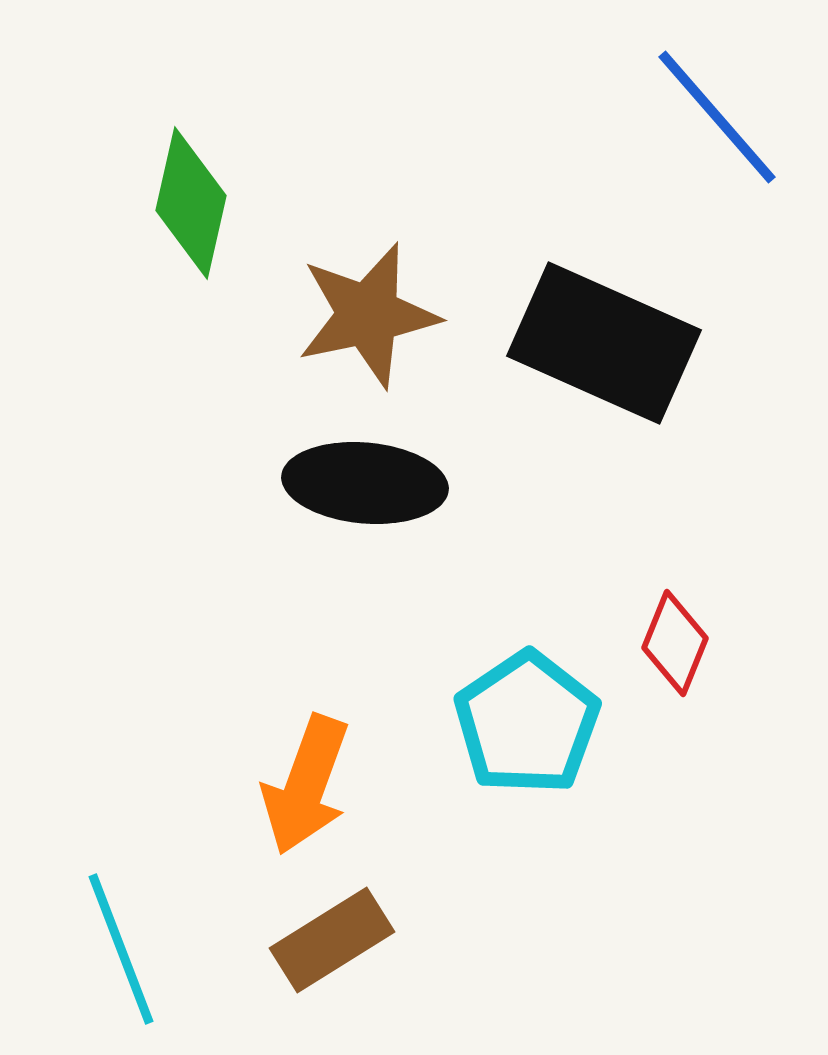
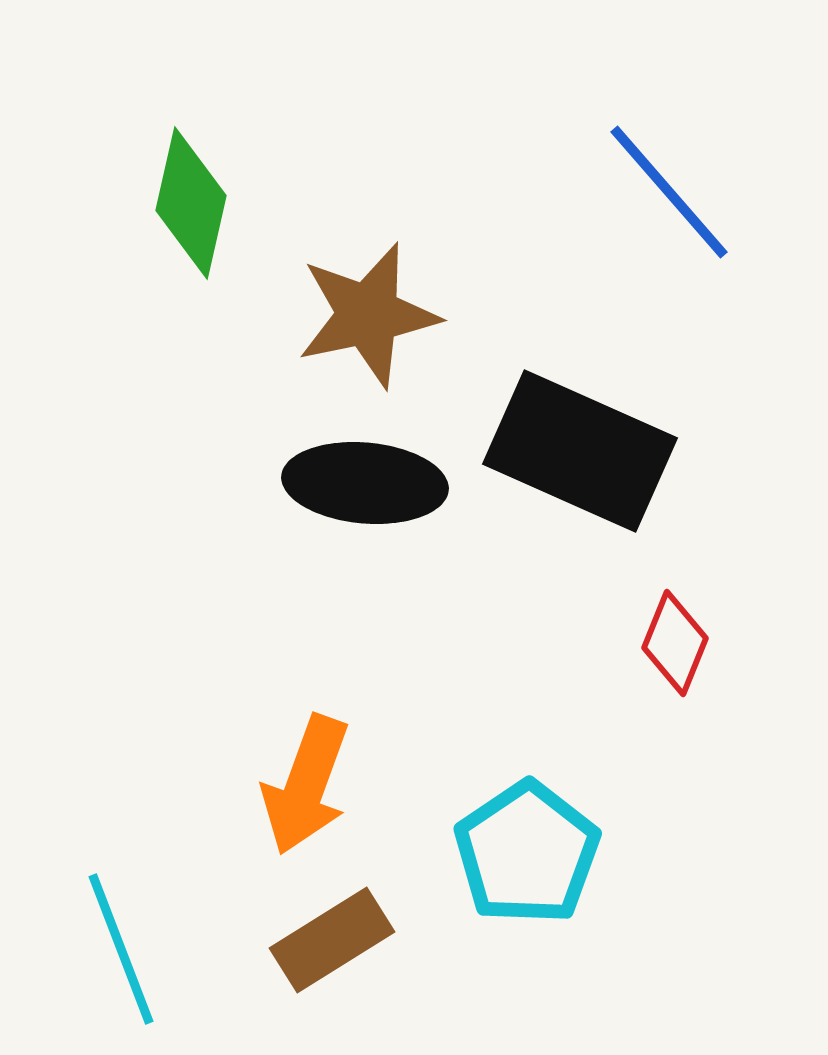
blue line: moved 48 px left, 75 px down
black rectangle: moved 24 px left, 108 px down
cyan pentagon: moved 130 px down
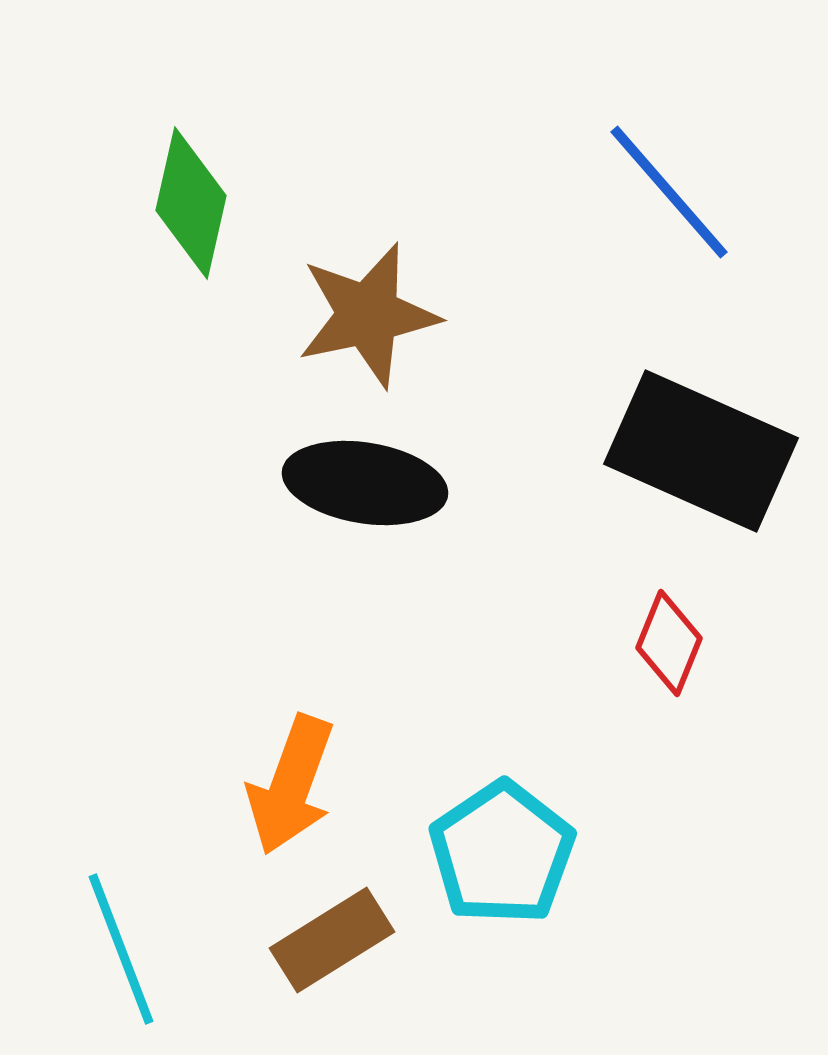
black rectangle: moved 121 px right
black ellipse: rotated 4 degrees clockwise
red diamond: moved 6 px left
orange arrow: moved 15 px left
cyan pentagon: moved 25 px left
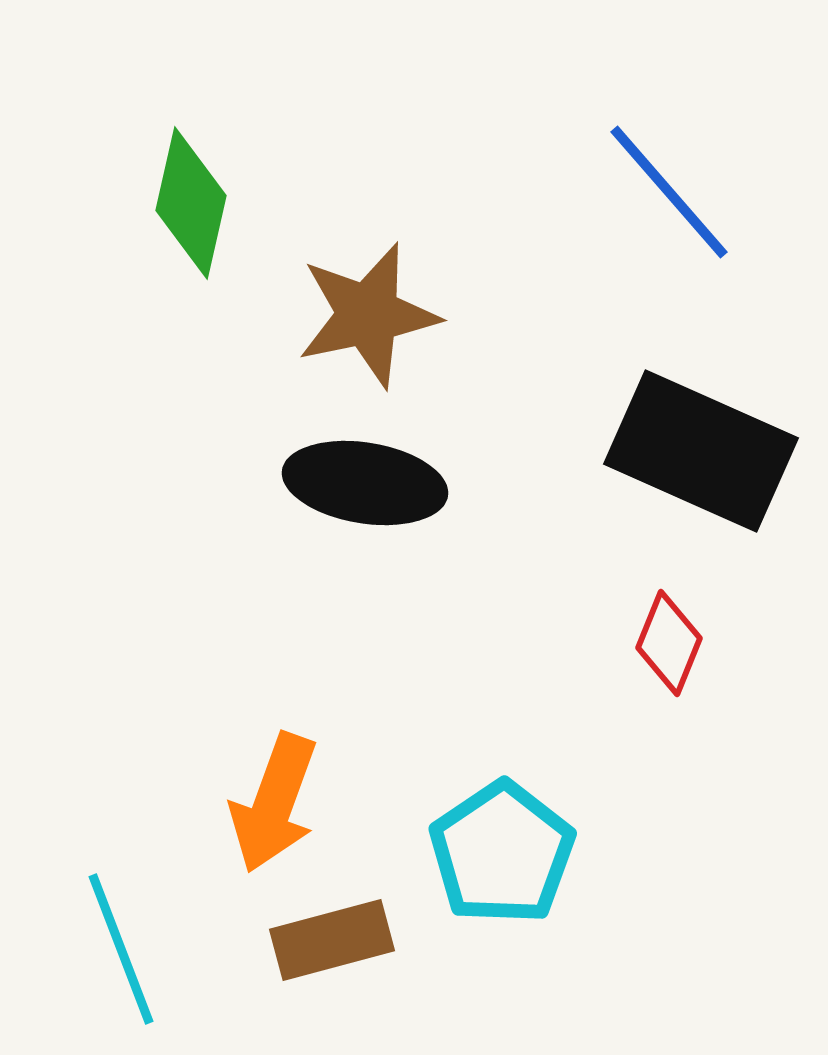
orange arrow: moved 17 px left, 18 px down
brown rectangle: rotated 17 degrees clockwise
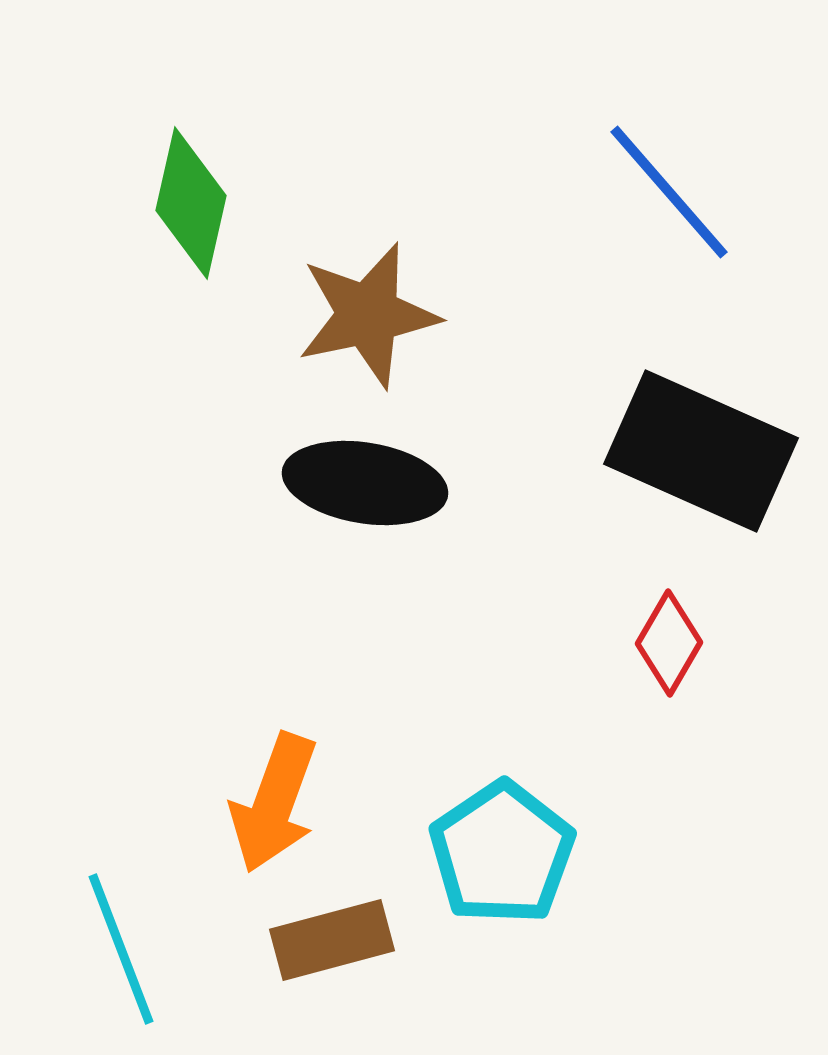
red diamond: rotated 8 degrees clockwise
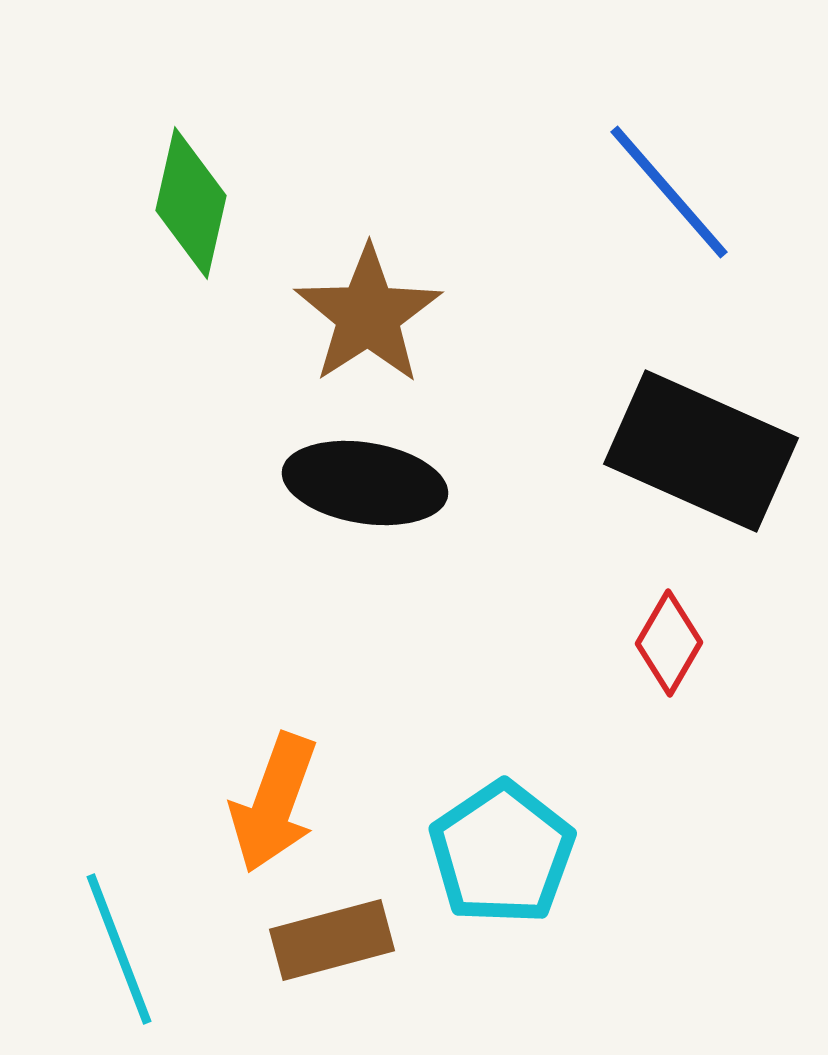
brown star: rotated 21 degrees counterclockwise
cyan line: moved 2 px left
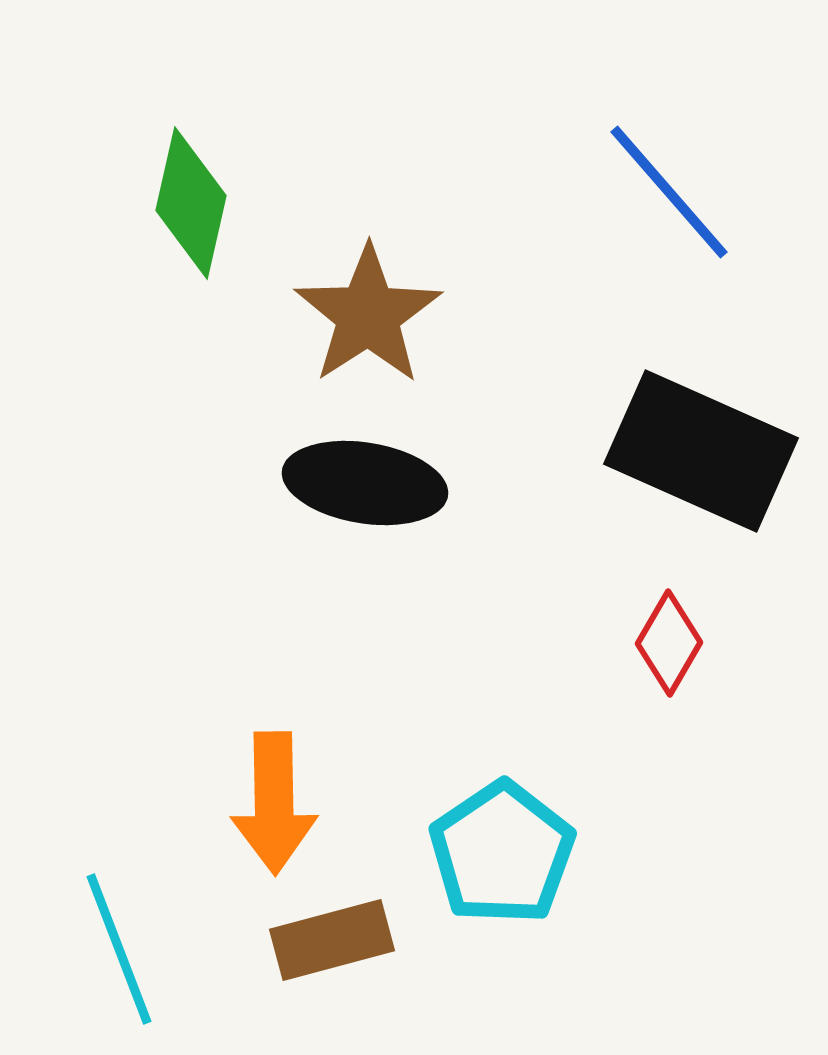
orange arrow: rotated 21 degrees counterclockwise
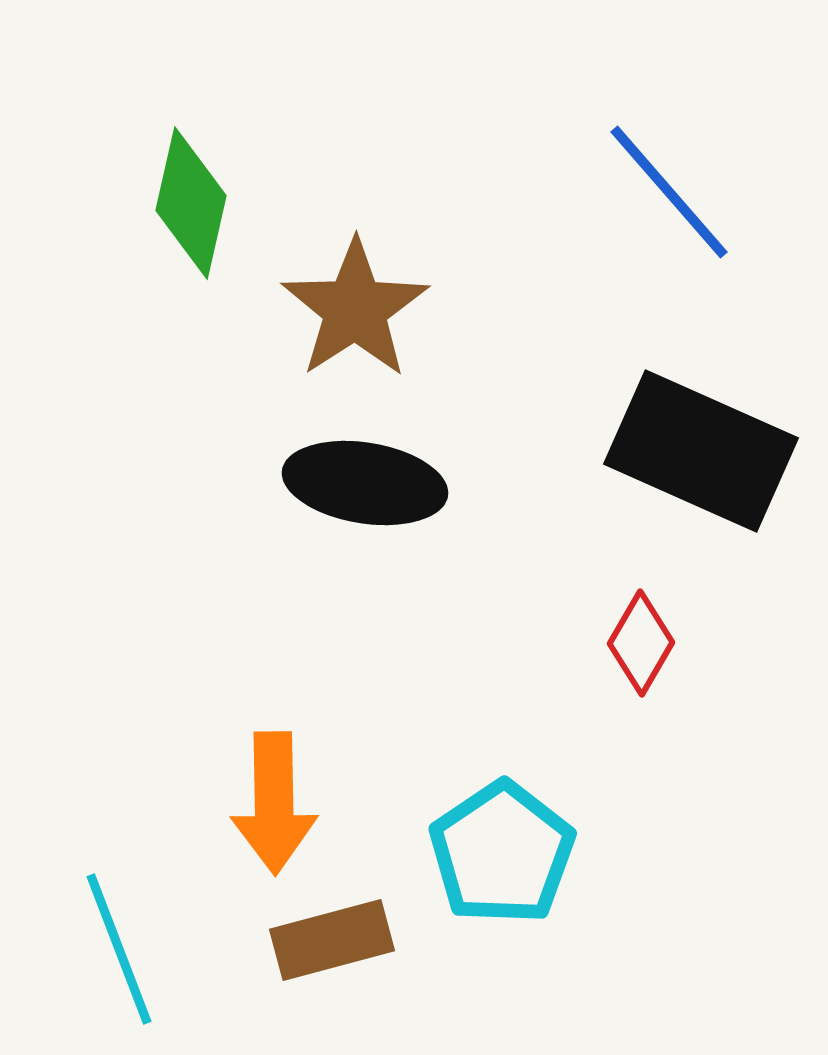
brown star: moved 13 px left, 6 px up
red diamond: moved 28 px left
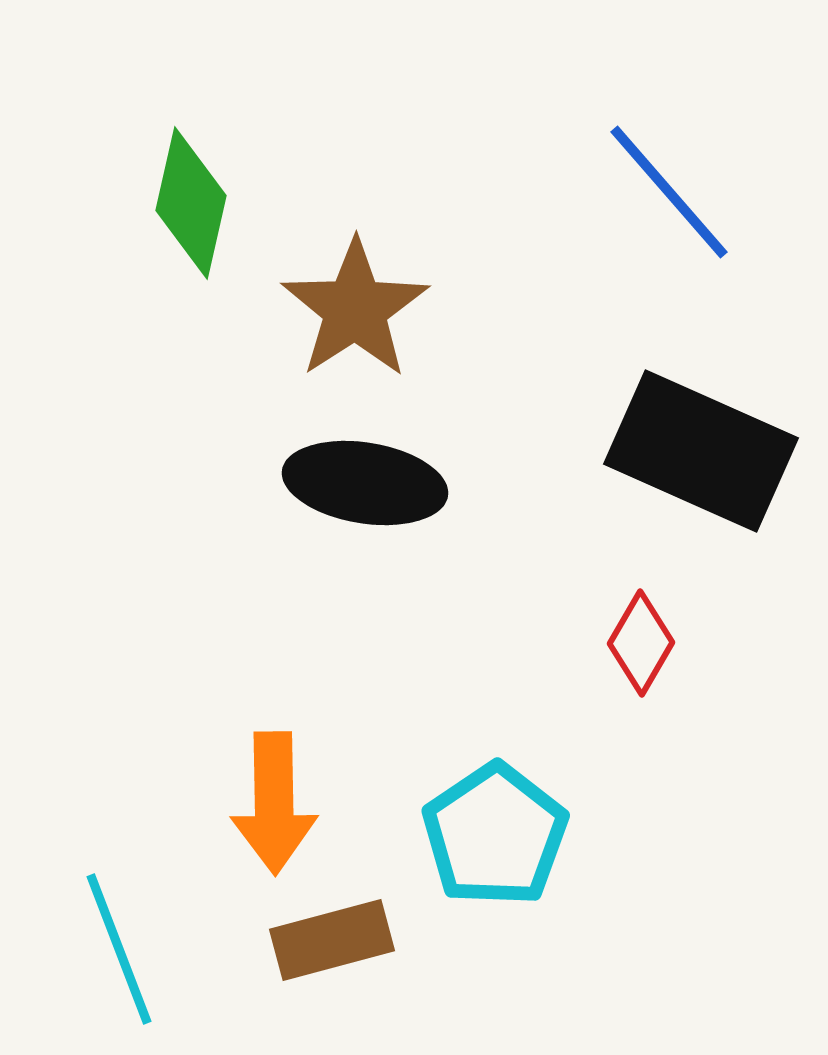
cyan pentagon: moved 7 px left, 18 px up
